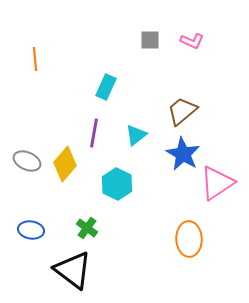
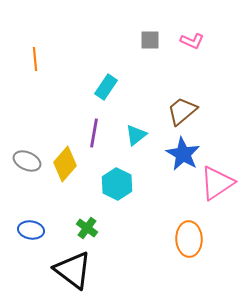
cyan rectangle: rotated 10 degrees clockwise
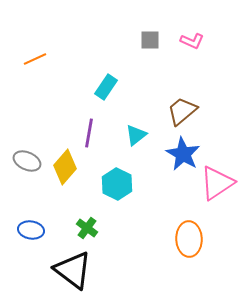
orange line: rotated 70 degrees clockwise
purple line: moved 5 px left
yellow diamond: moved 3 px down
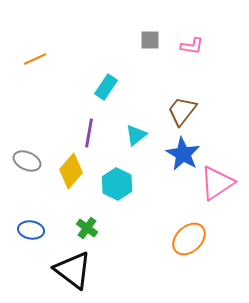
pink L-shape: moved 5 px down; rotated 15 degrees counterclockwise
brown trapezoid: rotated 12 degrees counterclockwise
yellow diamond: moved 6 px right, 4 px down
orange ellipse: rotated 48 degrees clockwise
